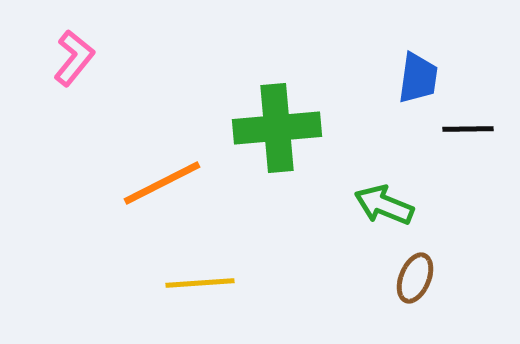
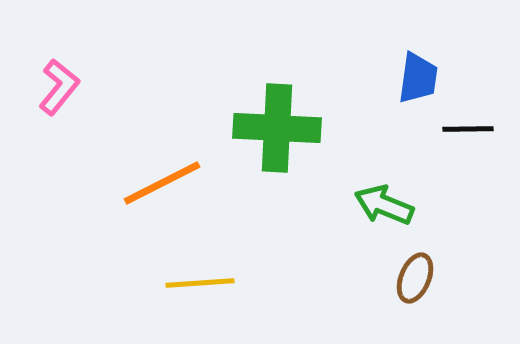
pink L-shape: moved 15 px left, 29 px down
green cross: rotated 8 degrees clockwise
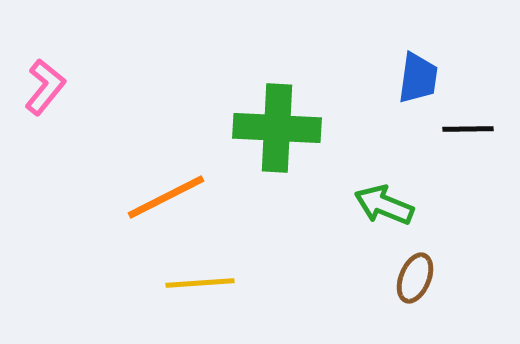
pink L-shape: moved 14 px left
orange line: moved 4 px right, 14 px down
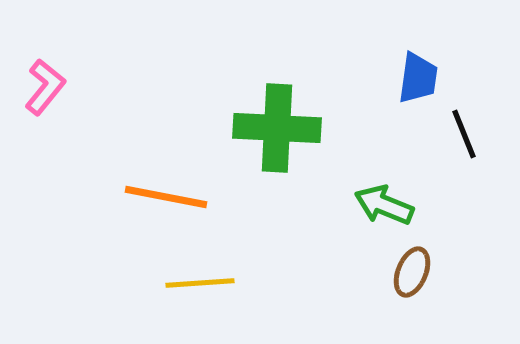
black line: moved 4 px left, 5 px down; rotated 69 degrees clockwise
orange line: rotated 38 degrees clockwise
brown ellipse: moved 3 px left, 6 px up
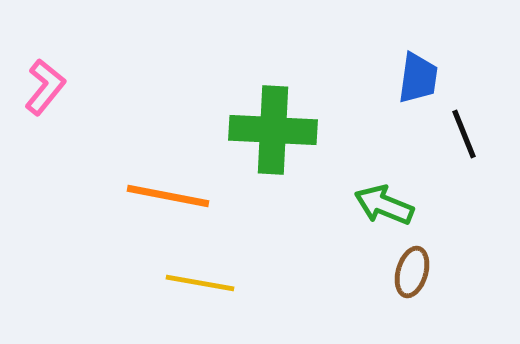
green cross: moved 4 px left, 2 px down
orange line: moved 2 px right, 1 px up
brown ellipse: rotated 6 degrees counterclockwise
yellow line: rotated 14 degrees clockwise
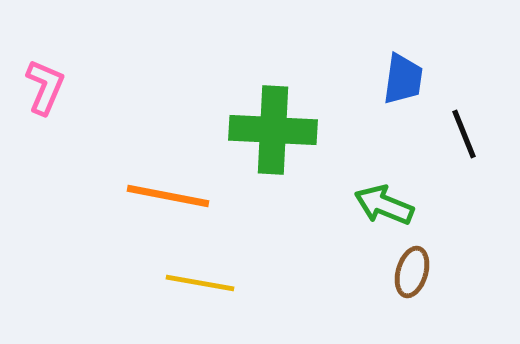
blue trapezoid: moved 15 px left, 1 px down
pink L-shape: rotated 16 degrees counterclockwise
